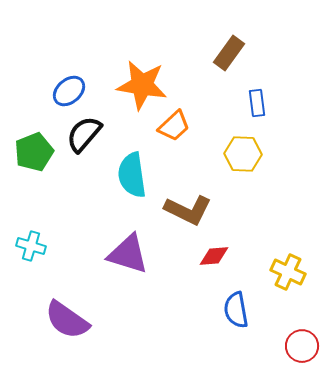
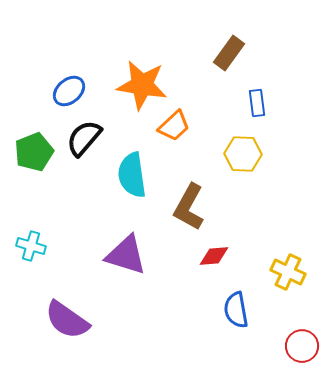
black semicircle: moved 4 px down
brown L-shape: moved 1 px right, 3 px up; rotated 93 degrees clockwise
purple triangle: moved 2 px left, 1 px down
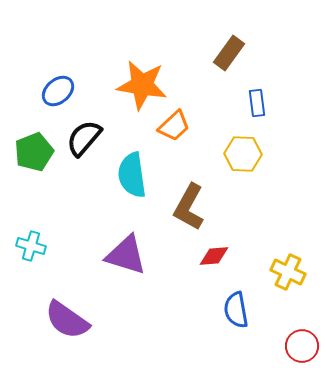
blue ellipse: moved 11 px left
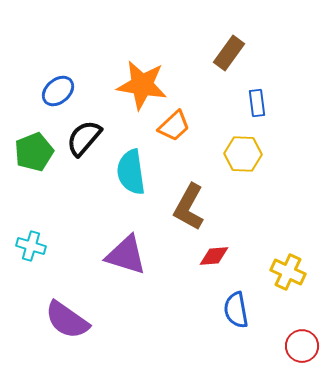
cyan semicircle: moved 1 px left, 3 px up
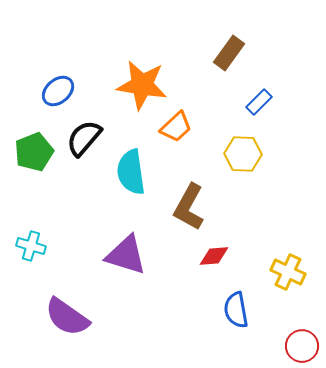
blue rectangle: moved 2 px right, 1 px up; rotated 52 degrees clockwise
orange trapezoid: moved 2 px right, 1 px down
purple semicircle: moved 3 px up
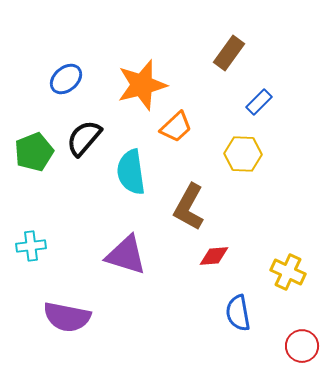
orange star: rotated 24 degrees counterclockwise
blue ellipse: moved 8 px right, 12 px up
cyan cross: rotated 24 degrees counterclockwise
blue semicircle: moved 2 px right, 3 px down
purple semicircle: rotated 24 degrees counterclockwise
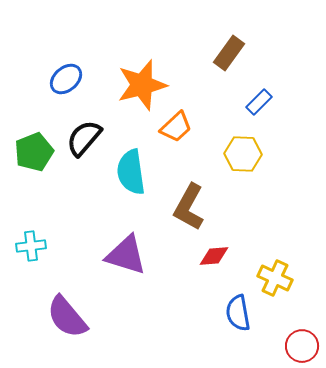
yellow cross: moved 13 px left, 6 px down
purple semicircle: rotated 39 degrees clockwise
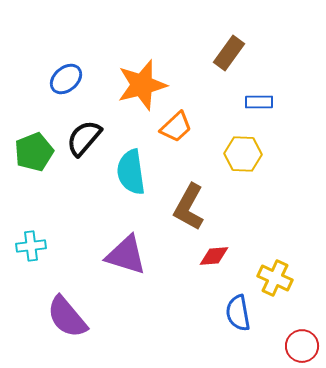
blue rectangle: rotated 44 degrees clockwise
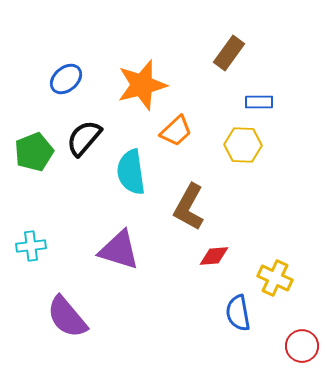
orange trapezoid: moved 4 px down
yellow hexagon: moved 9 px up
purple triangle: moved 7 px left, 5 px up
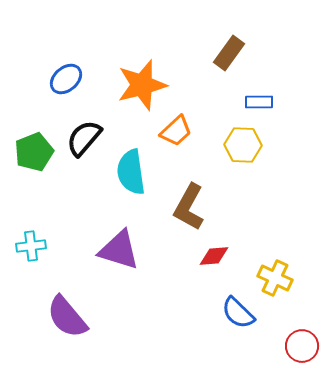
blue semicircle: rotated 36 degrees counterclockwise
